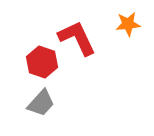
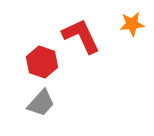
orange star: moved 4 px right
red L-shape: moved 4 px right, 2 px up
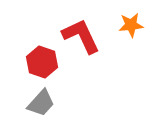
orange star: moved 1 px left, 1 px down
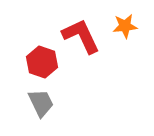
orange star: moved 6 px left, 1 px down
gray trapezoid: rotated 68 degrees counterclockwise
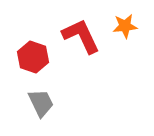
red hexagon: moved 9 px left, 5 px up
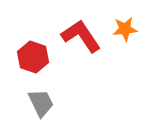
orange star: moved 3 px down
red L-shape: rotated 9 degrees counterclockwise
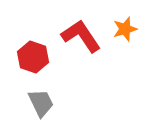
orange star: rotated 10 degrees counterclockwise
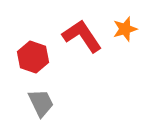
red L-shape: moved 1 px right
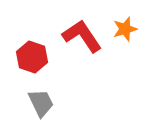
red hexagon: moved 1 px left
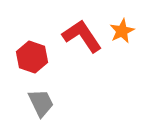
orange star: moved 3 px left, 2 px down; rotated 10 degrees counterclockwise
